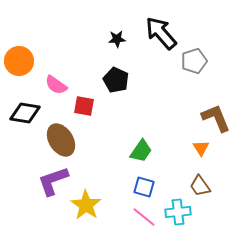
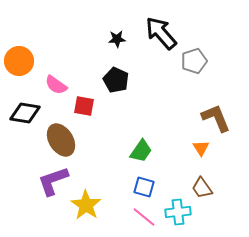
brown trapezoid: moved 2 px right, 2 px down
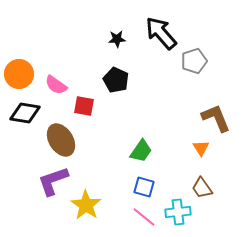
orange circle: moved 13 px down
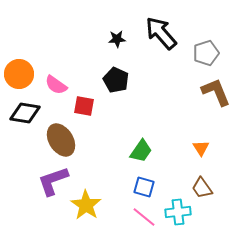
gray pentagon: moved 12 px right, 8 px up
brown L-shape: moved 26 px up
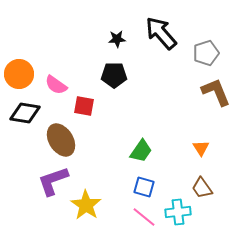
black pentagon: moved 2 px left, 5 px up; rotated 25 degrees counterclockwise
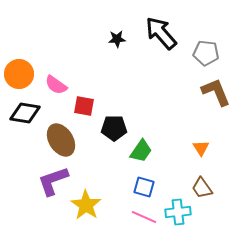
gray pentagon: rotated 25 degrees clockwise
black pentagon: moved 53 px down
pink line: rotated 15 degrees counterclockwise
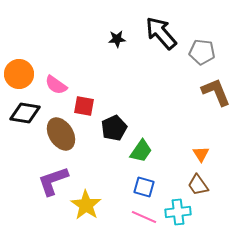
gray pentagon: moved 4 px left, 1 px up
black pentagon: rotated 25 degrees counterclockwise
brown ellipse: moved 6 px up
orange triangle: moved 6 px down
brown trapezoid: moved 4 px left, 3 px up
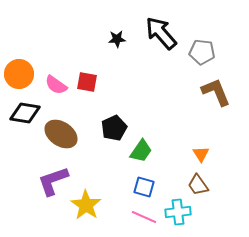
red square: moved 3 px right, 24 px up
brown ellipse: rotated 24 degrees counterclockwise
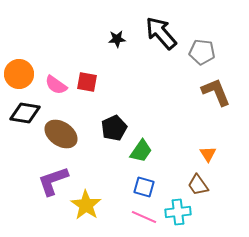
orange triangle: moved 7 px right
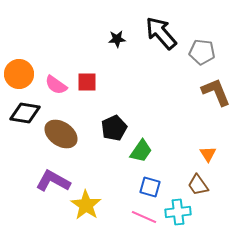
red square: rotated 10 degrees counterclockwise
purple L-shape: rotated 48 degrees clockwise
blue square: moved 6 px right
